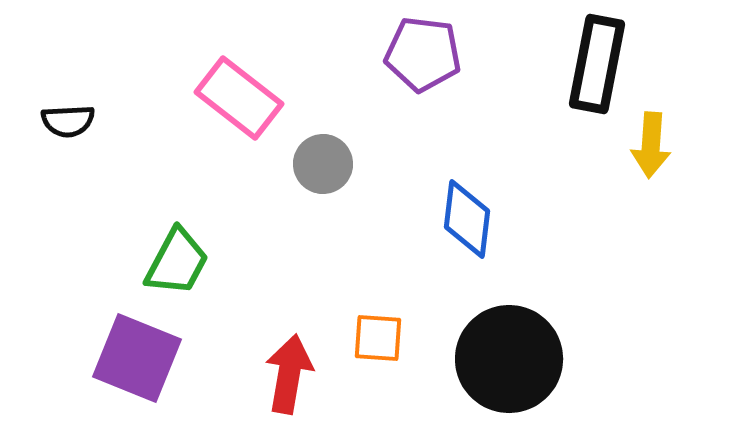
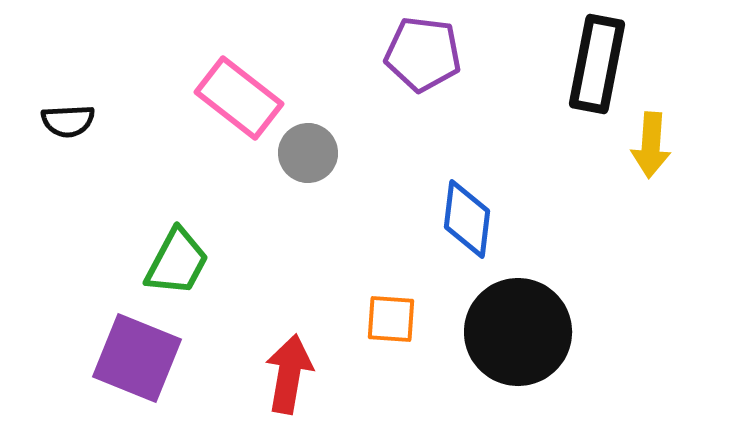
gray circle: moved 15 px left, 11 px up
orange square: moved 13 px right, 19 px up
black circle: moved 9 px right, 27 px up
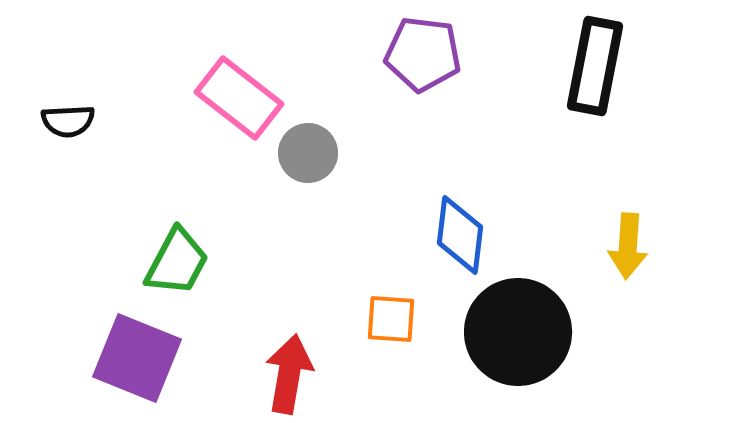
black rectangle: moved 2 px left, 2 px down
yellow arrow: moved 23 px left, 101 px down
blue diamond: moved 7 px left, 16 px down
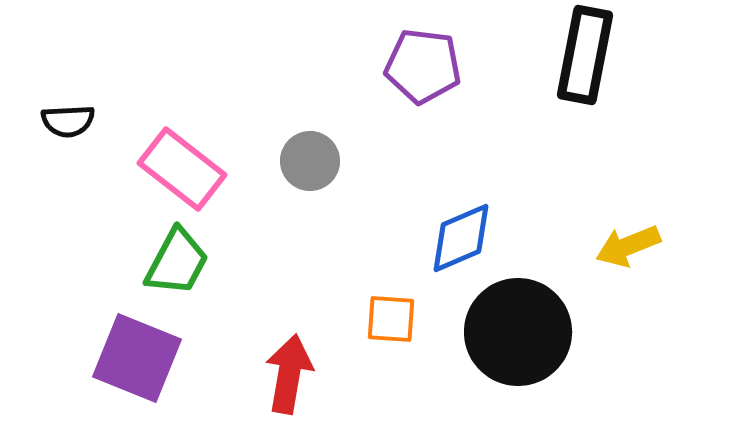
purple pentagon: moved 12 px down
black rectangle: moved 10 px left, 11 px up
pink rectangle: moved 57 px left, 71 px down
gray circle: moved 2 px right, 8 px down
blue diamond: moved 1 px right, 3 px down; rotated 60 degrees clockwise
yellow arrow: rotated 64 degrees clockwise
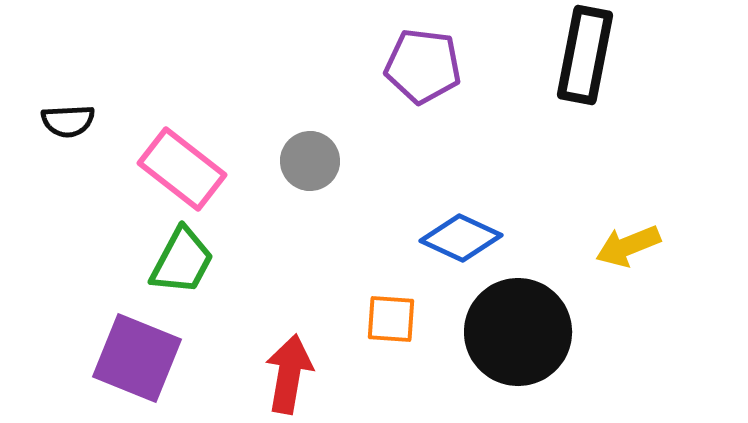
blue diamond: rotated 48 degrees clockwise
green trapezoid: moved 5 px right, 1 px up
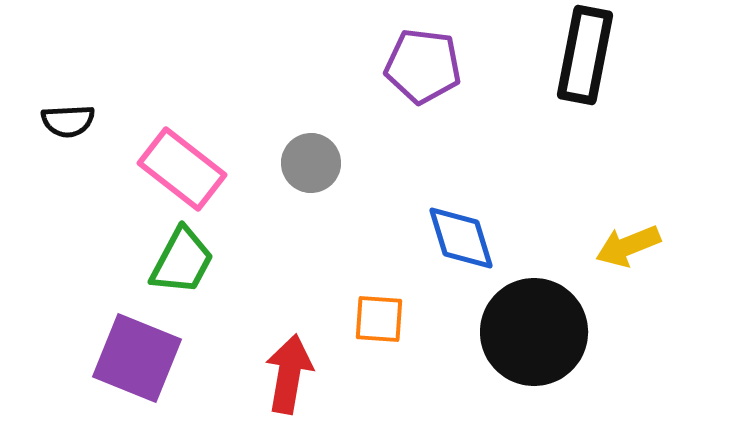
gray circle: moved 1 px right, 2 px down
blue diamond: rotated 48 degrees clockwise
orange square: moved 12 px left
black circle: moved 16 px right
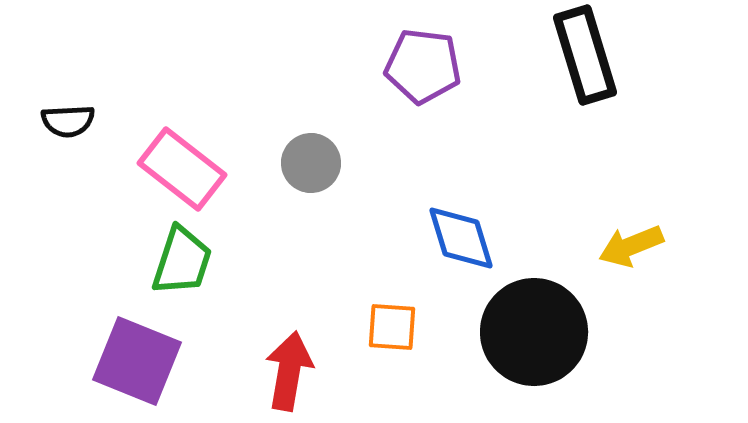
black rectangle: rotated 28 degrees counterclockwise
yellow arrow: moved 3 px right
green trapezoid: rotated 10 degrees counterclockwise
orange square: moved 13 px right, 8 px down
purple square: moved 3 px down
red arrow: moved 3 px up
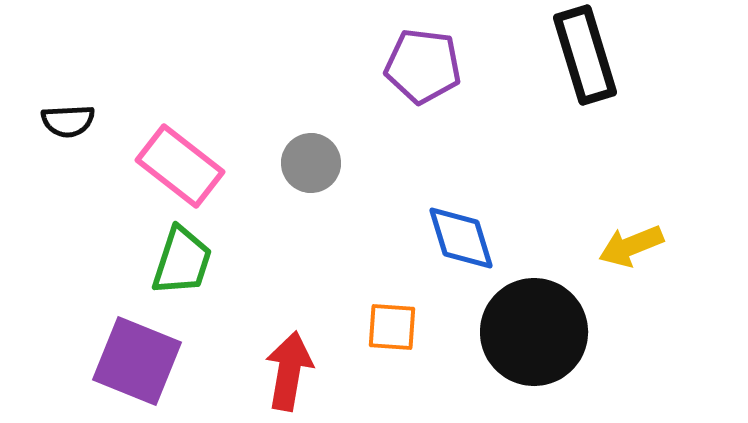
pink rectangle: moved 2 px left, 3 px up
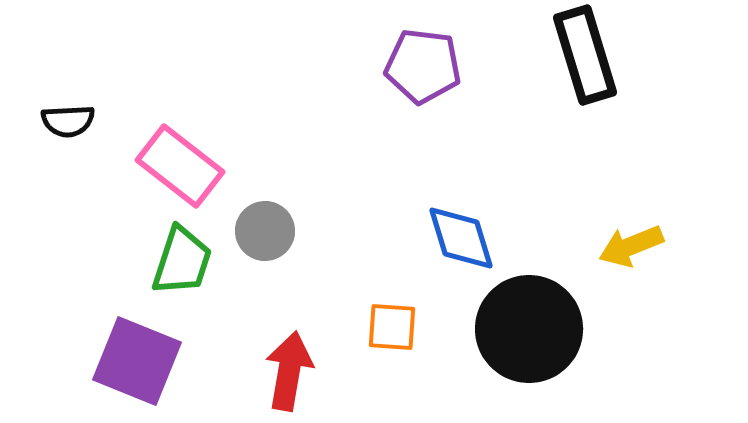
gray circle: moved 46 px left, 68 px down
black circle: moved 5 px left, 3 px up
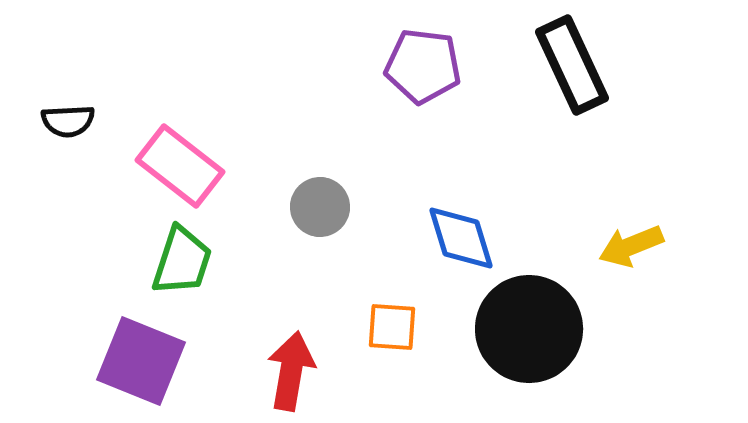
black rectangle: moved 13 px left, 10 px down; rotated 8 degrees counterclockwise
gray circle: moved 55 px right, 24 px up
purple square: moved 4 px right
red arrow: moved 2 px right
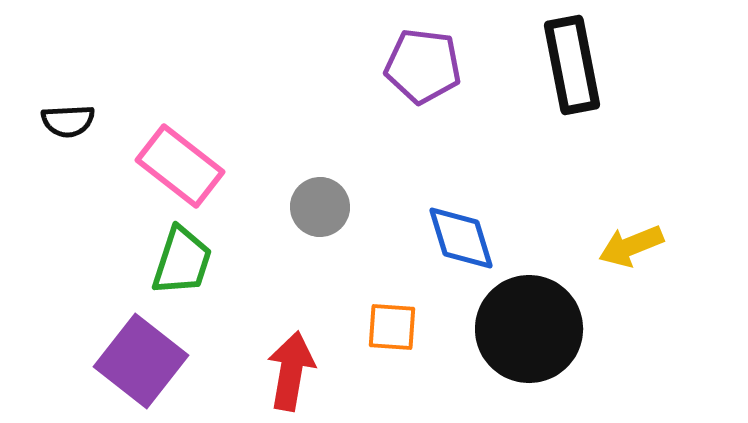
black rectangle: rotated 14 degrees clockwise
purple square: rotated 16 degrees clockwise
